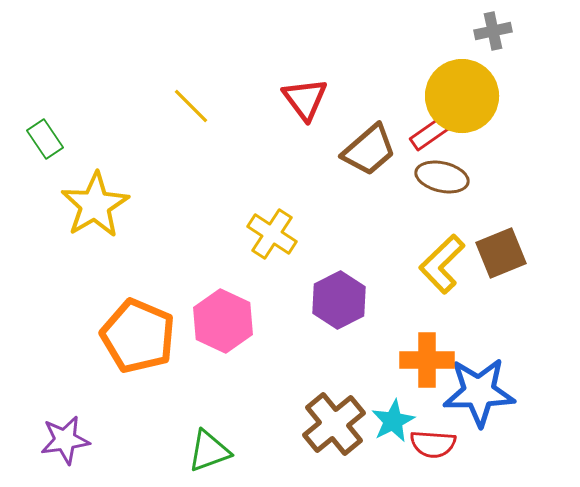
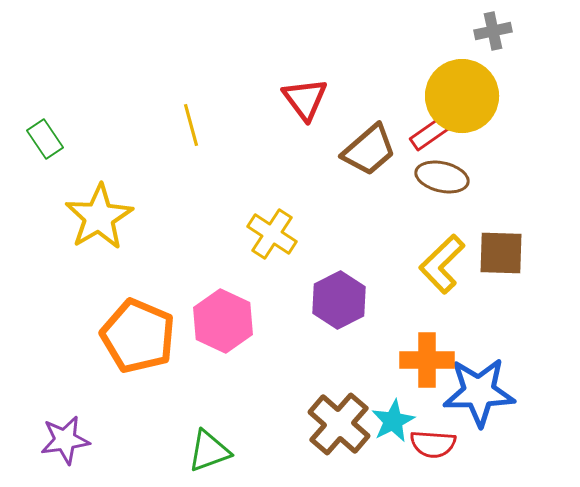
yellow line: moved 19 px down; rotated 30 degrees clockwise
yellow star: moved 4 px right, 12 px down
brown square: rotated 24 degrees clockwise
brown cross: moved 5 px right; rotated 10 degrees counterclockwise
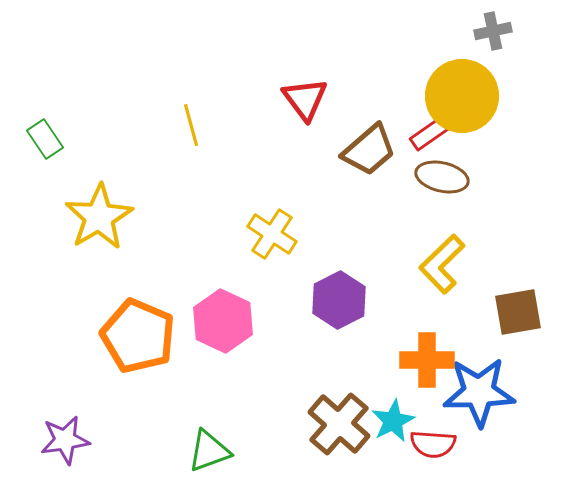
brown square: moved 17 px right, 59 px down; rotated 12 degrees counterclockwise
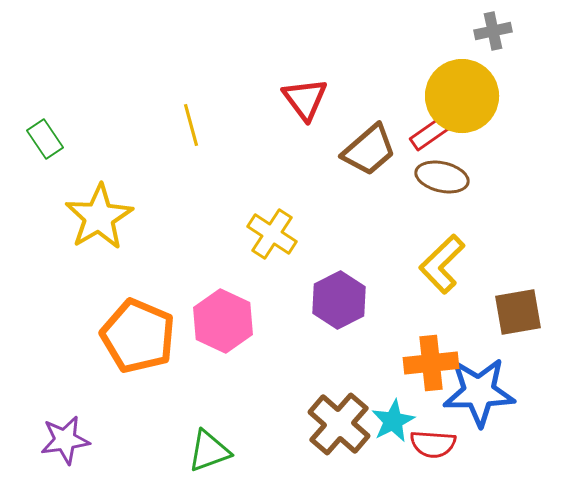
orange cross: moved 4 px right, 3 px down; rotated 6 degrees counterclockwise
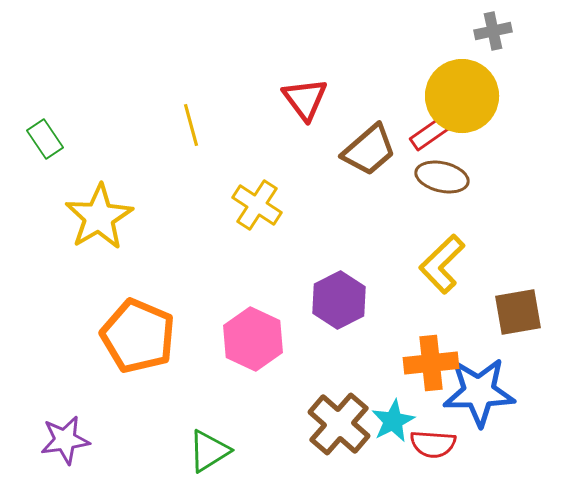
yellow cross: moved 15 px left, 29 px up
pink hexagon: moved 30 px right, 18 px down
green triangle: rotated 12 degrees counterclockwise
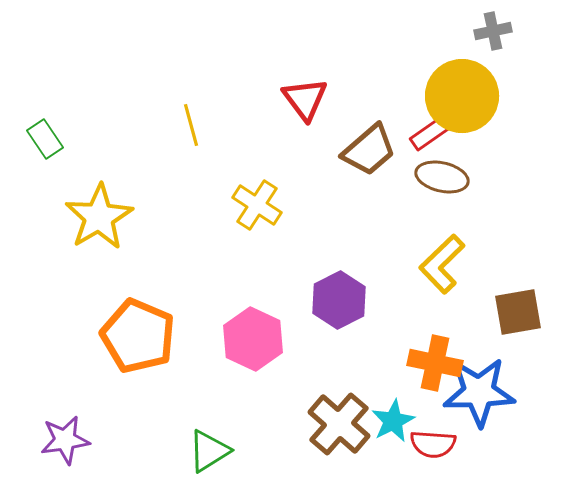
orange cross: moved 4 px right; rotated 18 degrees clockwise
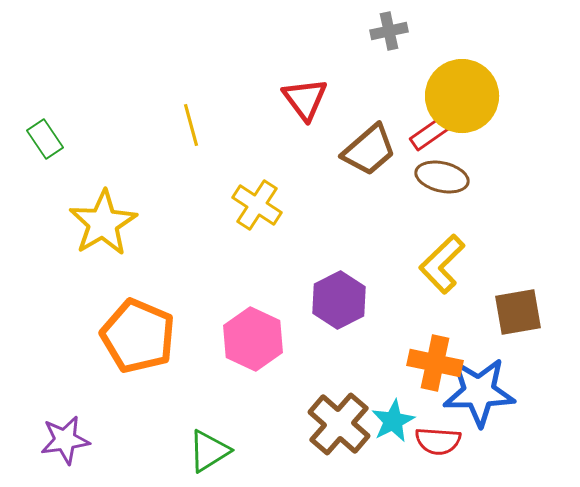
gray cross: moved 104 px left
yellow star: moved 4 px right, 6 px down
red semicircle: moved 5 px right, 3 px up
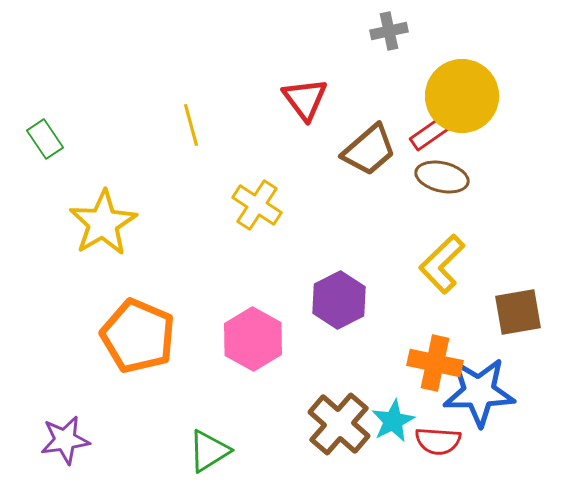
pink hexagon: rotated 4 degrees clockwise
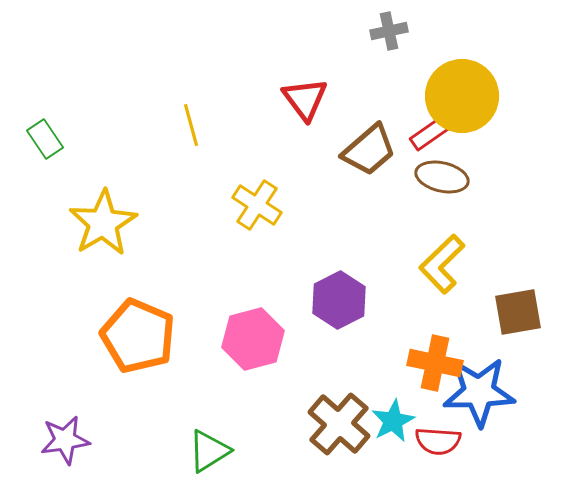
pink hexagon: rotated 16 degrees clockwise
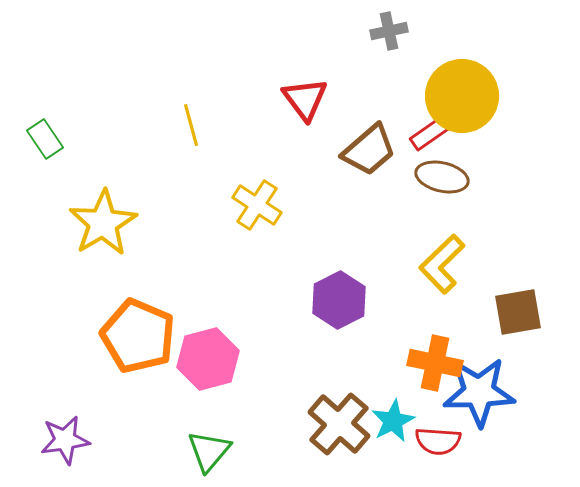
pink hexagon: moved 45 px left, 20 px down
green triangle: rotated 18 degrees counterclockwise
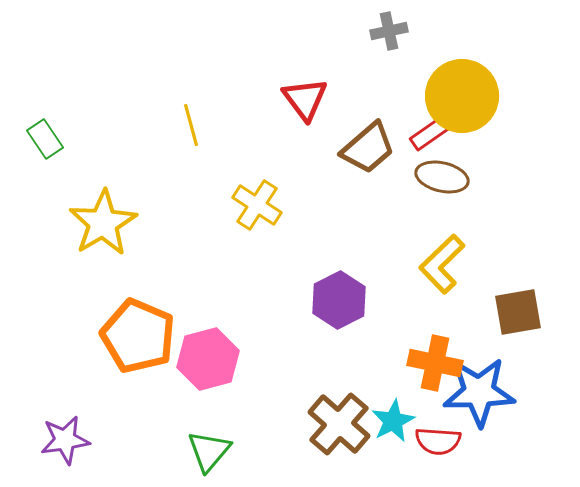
brown trapezoid: moved 1 px left, 2 px up
